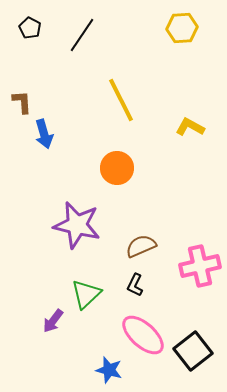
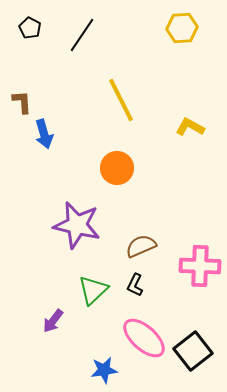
pink cross: rotated 15 degrees clockwise
green triangle: moved 7 px right, 4 px up
pink ellipse: moved 1 px right, 3 px down
blue star: moved 5 px left; rotated 24 degrees counterclockwise
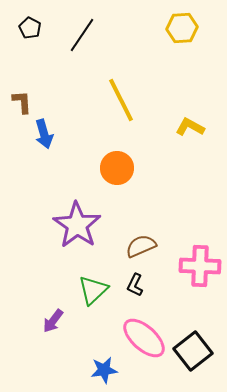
purple star: rotated 21 degrees clockwise
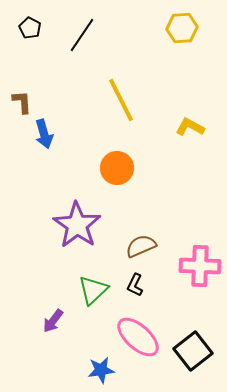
pink ellipse: moved 6 px left, 1 px up
blue star: moved 3 px left
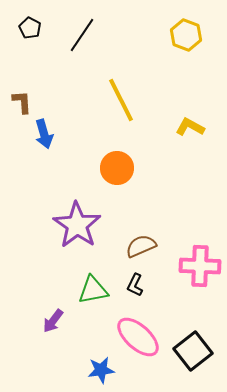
yellow hexagon: moved 4 px right, 7 px down; rotated 24 degrees clockwise
green triangle: rotated 32 degrees clockwise
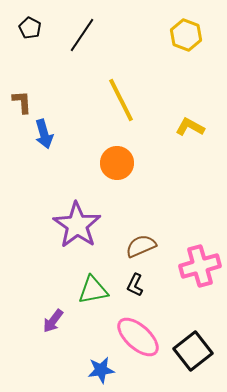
orange circle: moved 5 px up
pink cross: rotated 18 degrees counterclockwise
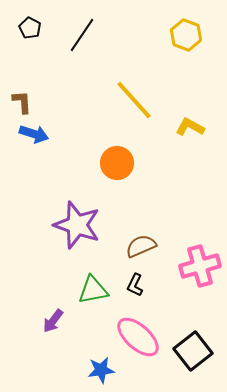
yellow line: moved 13 px right; rotated 15 degrees counterclockwise
blue arrow: moved 10 px left; rotated 56 degrees counterclockwise
purple star: rotated 15 degrees counterclockwise
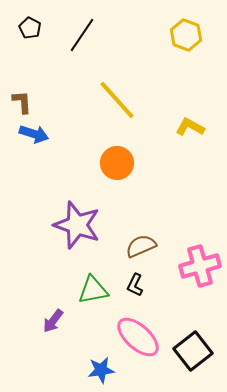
yellow line: moved 17 px left
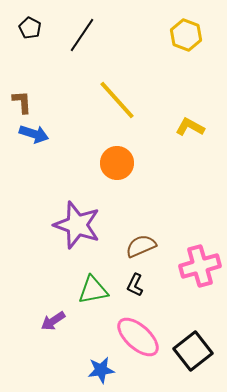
purple arrow: rotated 20 degrees clockwise
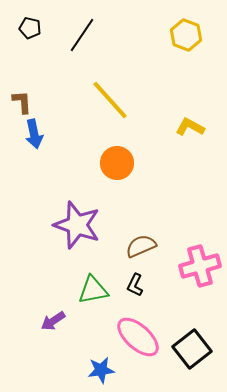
black pentagon: rotated 15 degrees counterclockwise
yellow line: moved 7 px left
blue arrow: rotated 60 degrees clockwise
black square: moved 1 px left, 2 px up
